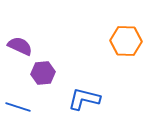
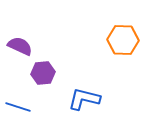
orange hexagon: moved 3 px left, 1 px up
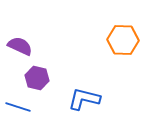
purple hexagon: moved 6 px left, 5 px down; rotated 20 degrees clockwise
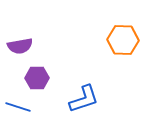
purple semicircle: rotated 145 degrees clockwise
purple hexagon: rotated 15 degrees counterclockwise
blue L-shape: rotated 148 degrees clockwise
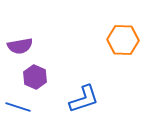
purple hexagon: moved 2 px left, 1 px up; rotated 25 degrees clockwise
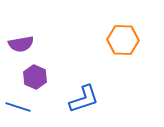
purple semicircle: moved 1 px right, 2 px up
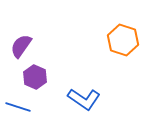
orange hexagon: rotated 16 degrees clockwise
purple semicircle: moved 2 px down; rotated 135 degrees clockwise
blue L-shape: rotated 52 degrees clockwise
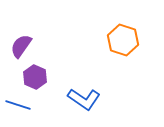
blue line: moved 2 px up
